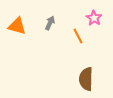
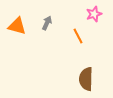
pink star: moved 4 px up; rotated 21 degrees clockwise
gray arrow: moved 3 px left
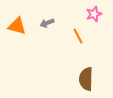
gray arrow: rotated 136 degrees counterclockwise
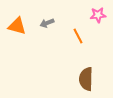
pink star: moved 4 px right, 1 px down; rotated 14 degrees clockwise
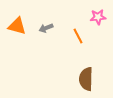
pink star: moved 2 px down
gray arrow: moved 1 px left, 5 px down
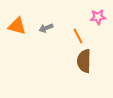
brown semicircle: moved 2 px left, 18 px up
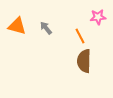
gray arrow: rotated 72 degrees clockwise
orange line: moved 2 px right
